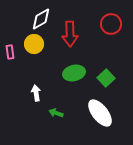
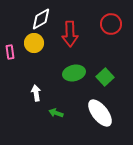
yellow circle: moved 1 px up
green square: moved 1 px left, 1 px up
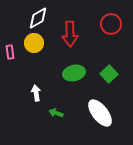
white diamond: moved 3 px left, 1 px up
green square: moved 4 px right, 3 px up
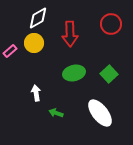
pink rectangle: moved 1 px up; rotated 56 degrees clockwise
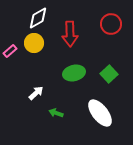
white arrow: rotated 56 degrees clockwise
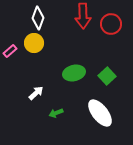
white diamond: rotated 40 degrees counterclockwise
red arrow: moved 13 px right, 18 px up
green square: moved 2 px left, 2 px down
green arrow: rotated 40 degrees counterclockwise
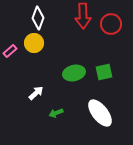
green square: moved 3 px left, 4 px up; rotated 30 degrees clockwise
